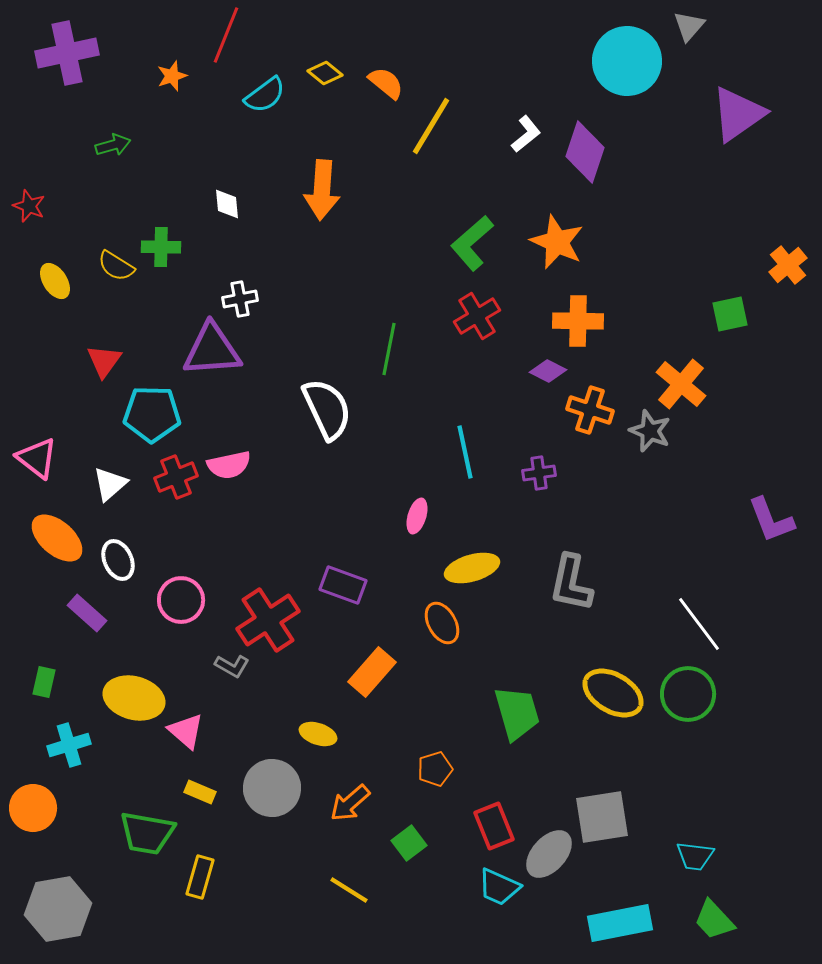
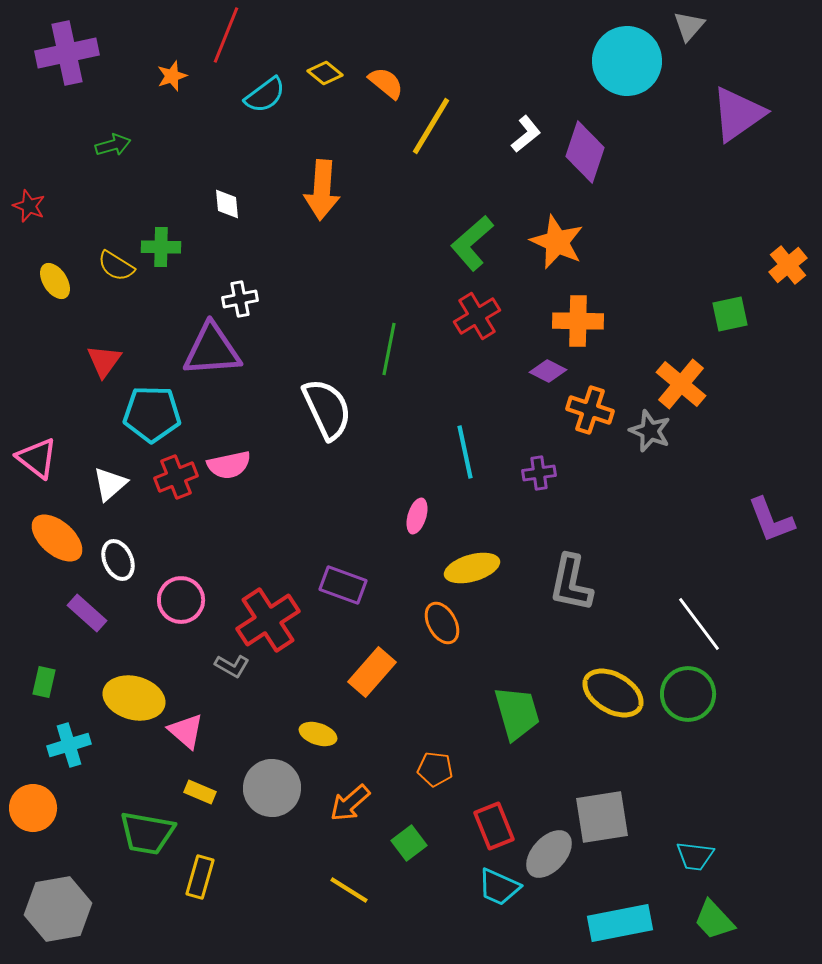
orange pentagon at (435, 769): rotated 24 degrees clockwise
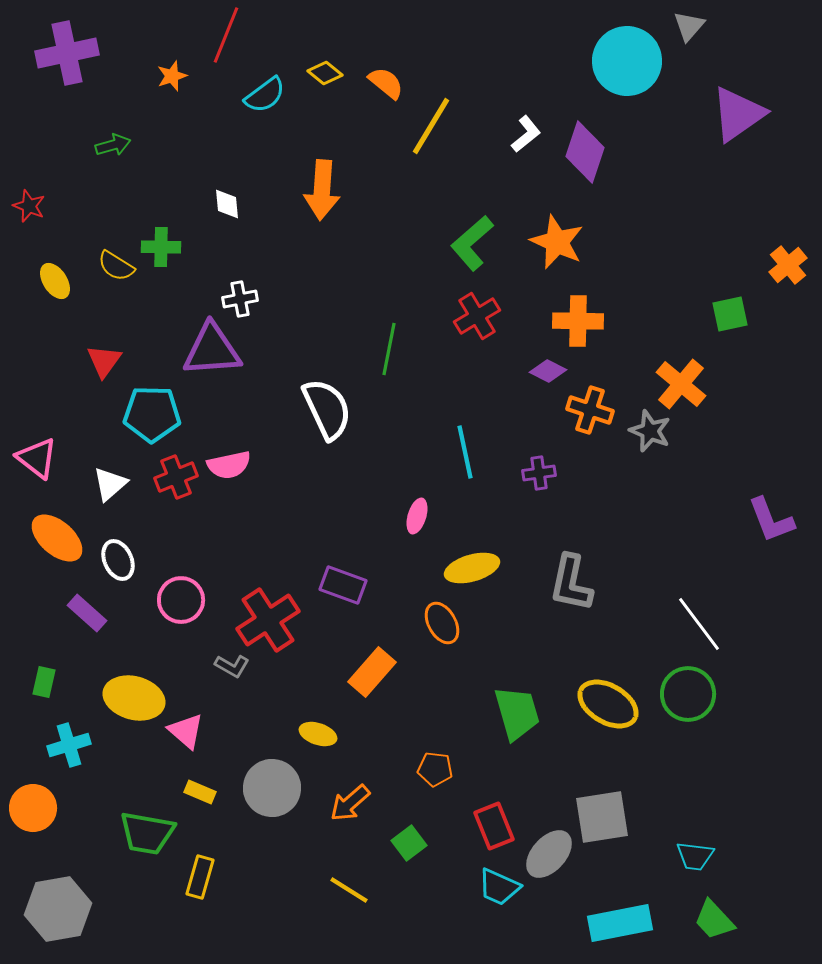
yellow ellipse at (613, 693): moved 5 px left, 11 px down
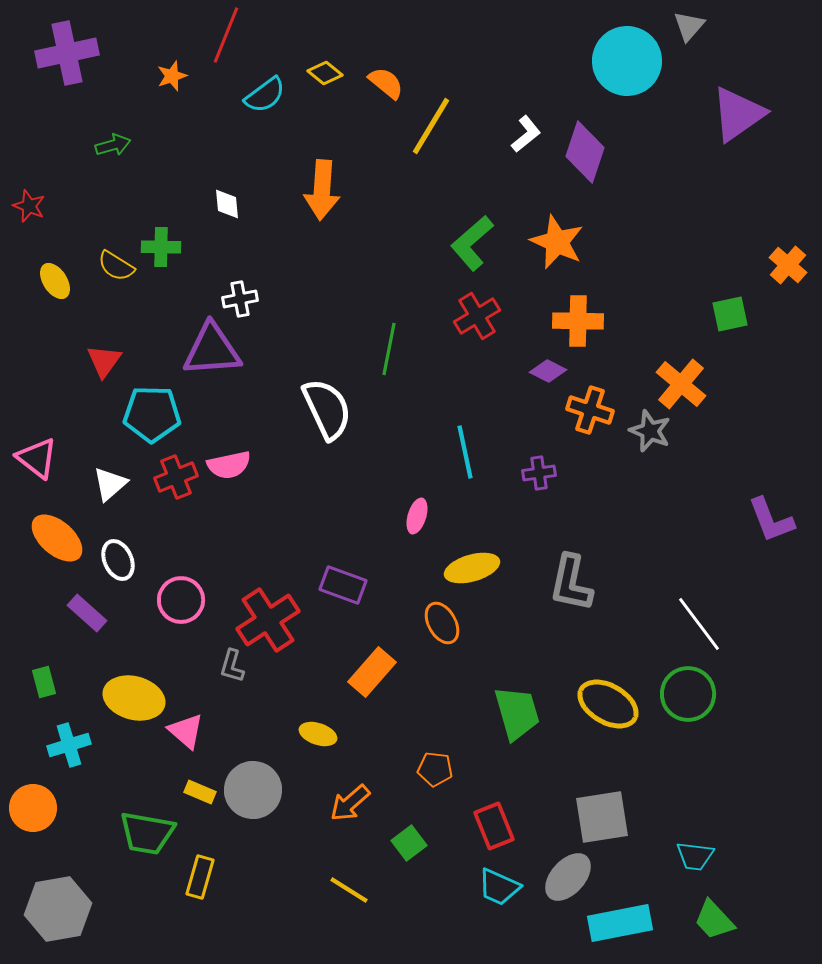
orange cross at (788, 265): rotated 9 degrees counterclockwise
gray L-shape at (232, 666): rotated 76 degrees clockwise
green rectangle at (44, 682): rotated 28 degrees counterclockwise
gray circle at (272, 788): moved 19 px left, 2 px down
gray ellipse at (549, 854): moved 19 px right, 23 px down
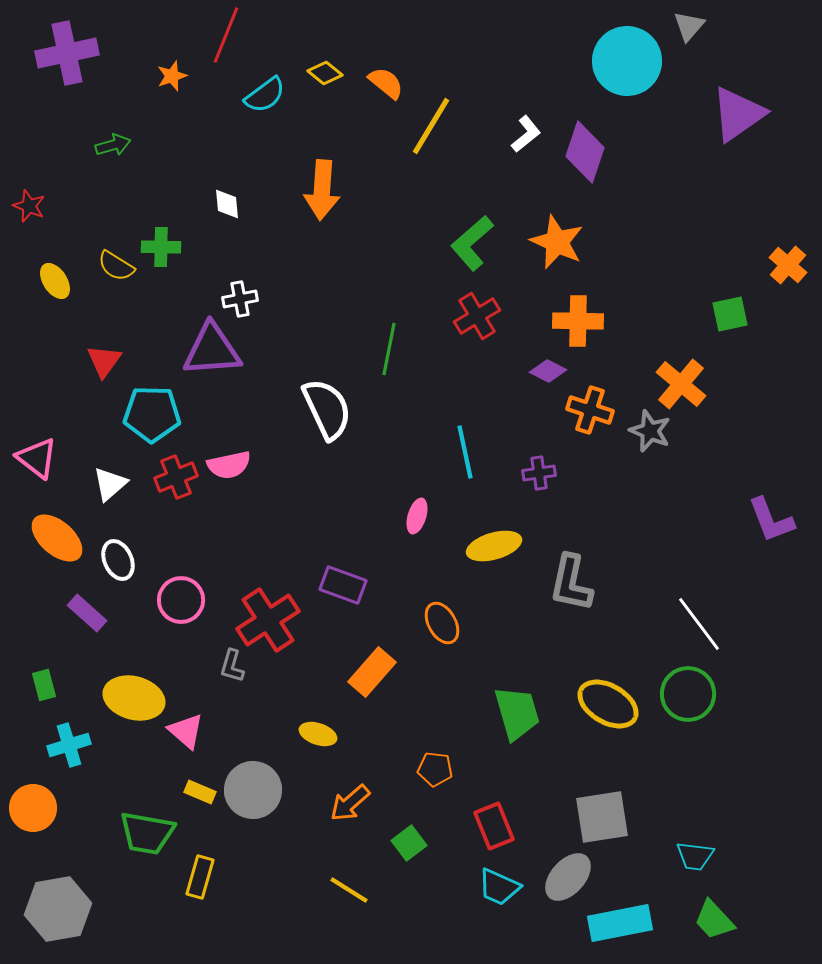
yellow ellipse at (472, 568): moved 22 px right, 22 px up
green rectangle at (44, 682): moved 3 px down
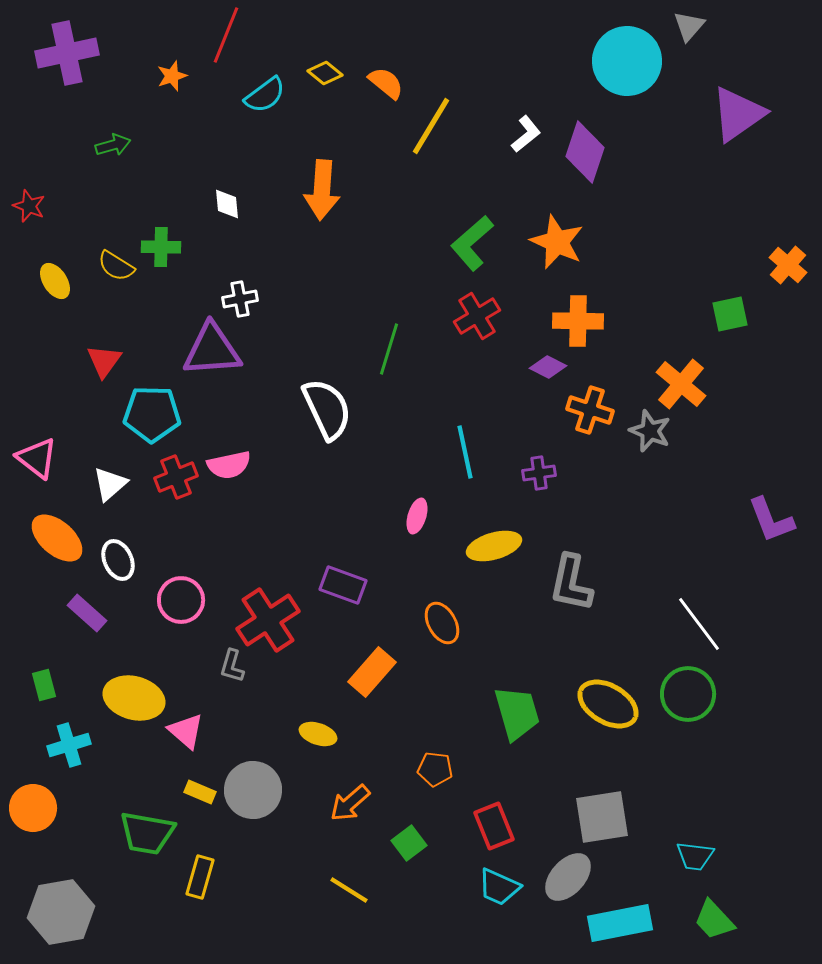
green line at (389, 349): rotated 6 degrees clockwise
purple diamond at (548, 371): moved 4 px up
gray hexagon at (58, 909): moved 3 px right, 3 px down
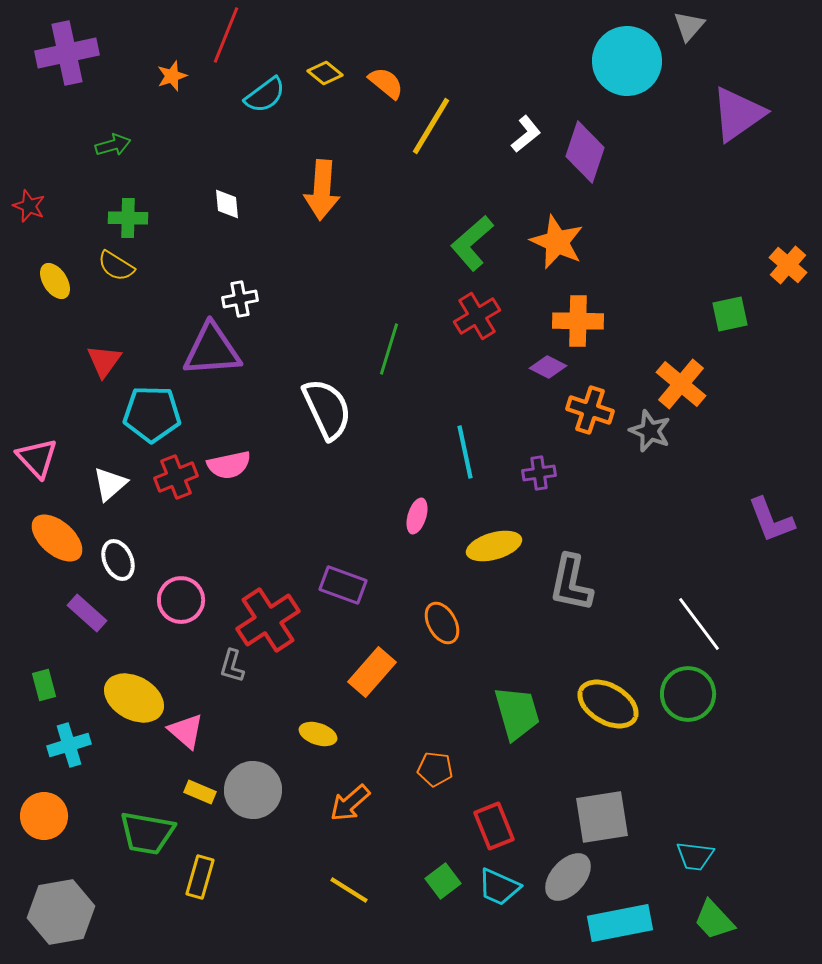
green cross at (161, 247): moved 33 px left, 29 px up
pink triangle at (37, 458): rotated 9 degrees clockwise
yellow ellipse at (134, 698): rotated 14 degrees clockwise
orange circle at (33, 808): moved 11 px right, 8 px down
green square at (409, 843): moved 34 px right, 38 px down
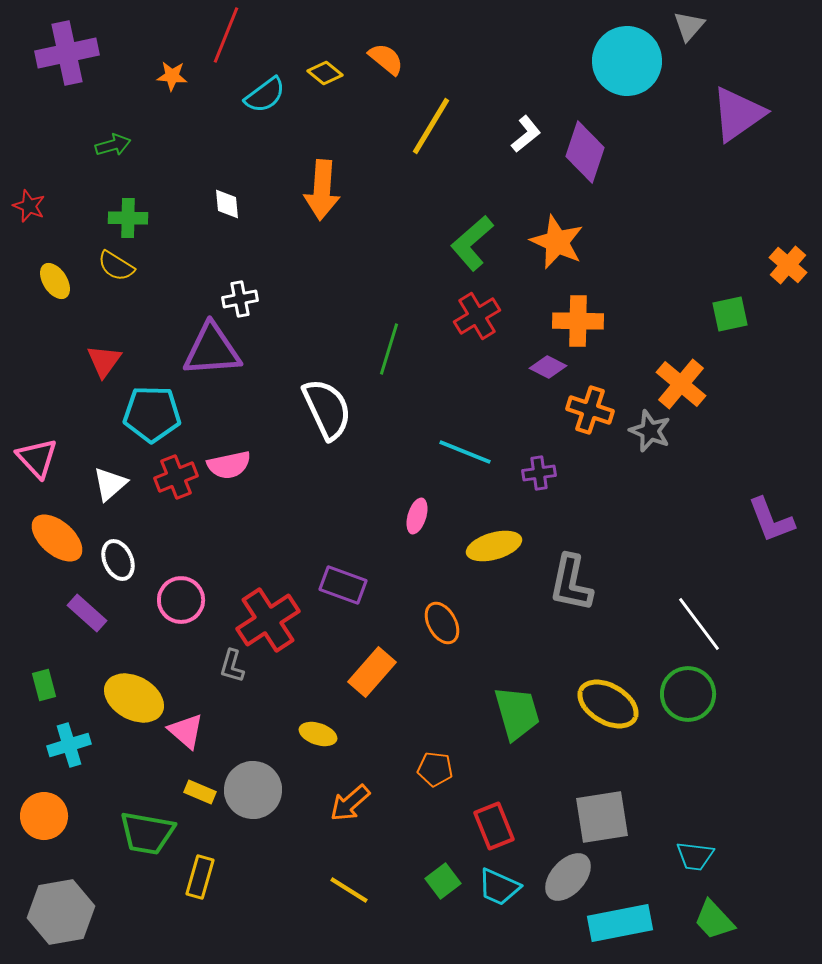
orange star at (172, 76): rotated 24 degrees clockwise
orange semicircle at (386, 83): moved 24 px up
cyan line at (465, 452): rotated 56 degrees counterclockwise
